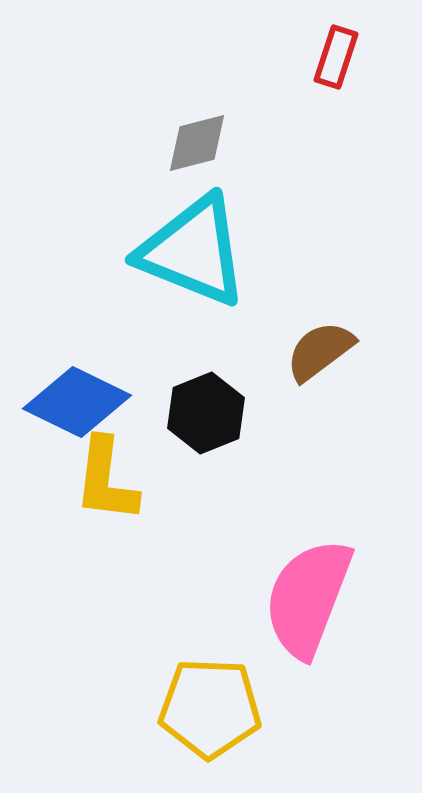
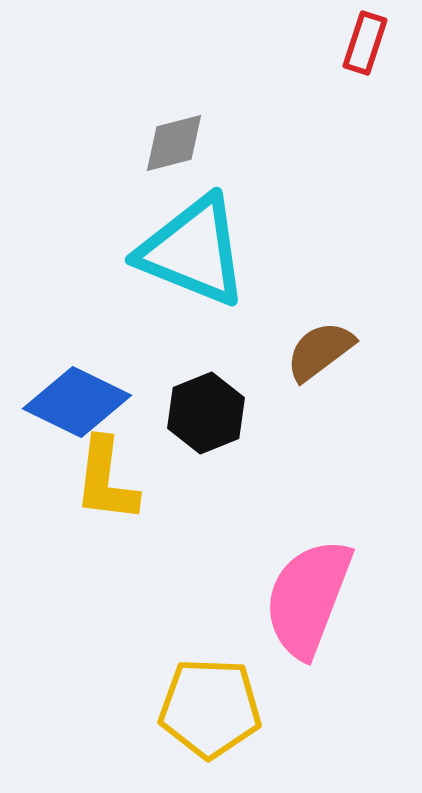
red rectangle: moved 29 px right, 14 px up
gray diamond: moved 23 px left
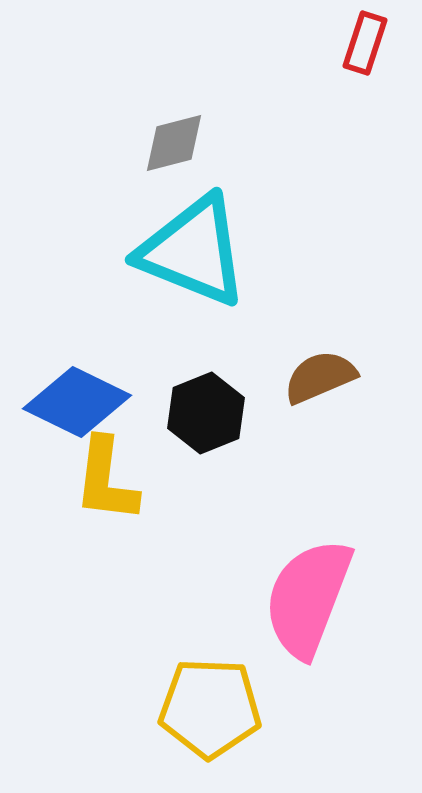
brown semicircle: moved 26 px down; rotated 14 degrees clockwise
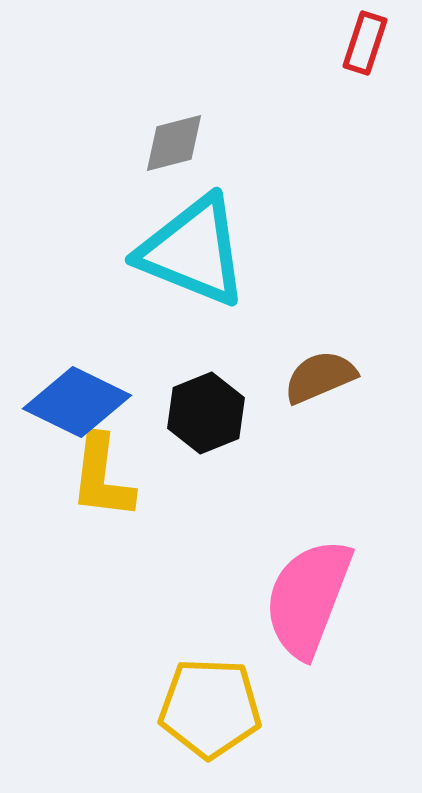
yellow L-shape: moved 4 px left, 3 px up
